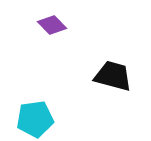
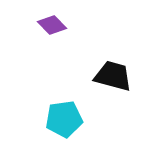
cyan pentagon: moved 29 px right
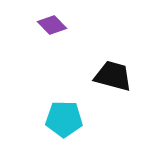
cyan pentagon: rotated 9 degrees clockwise
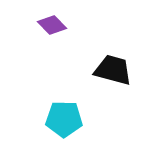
black trapezoid: moved 6 px up
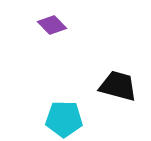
black trapezoid: moved 5 px right, 16 px down
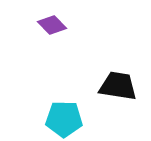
black trapezoid: rotated 6 degrees counterclockwise
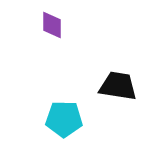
purple diamond: rotated 44 degrees clockwise
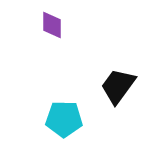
black trapezoid: rotated 63 degrees counterclockwise
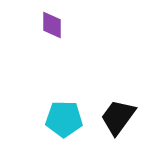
black trapezoid: moved 31 px down
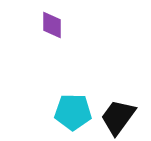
cyan pentagon: moved 9 px right, 7 px up
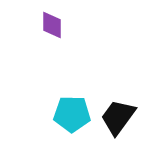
cyan pentagon: moved 1 px left, 2 px down
